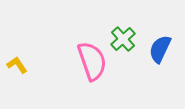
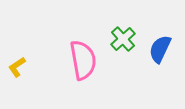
pink semicircle: moved 9 px left, 1 px up; rotated 9 degrees clockwise
yellow L-shape: moved 2 px down; rotated 90 degrees counterclockwise
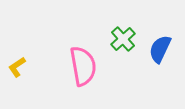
pink semicircle: moved 6 px down
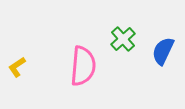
blue semicircle: moved 3 px right, 2 px down
pink semicircle: rotated 15 degrees clockwise
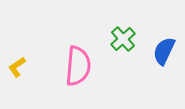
blue semicircle: moved 1 px right
pink semicircle: moved 5 px left
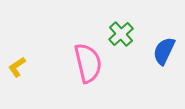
green cross: moved 2 px left, 5 px up
pink semicircle: moved 10 px right, 3 px up; rotated 18 degrees counterclockwise
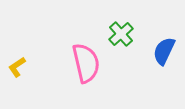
pink semicircle: moved 2 px left
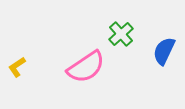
pink semicircle: moved 4 px down; rotated 69 degrees clockwise
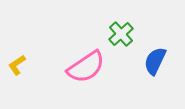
blue semicircle: moved 9 px left, 10 px down
yellow L-shape: moved 2 px up
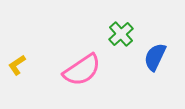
blue semicircle: moved 4 px up
pink semicircle: moved 4 px left, 3 px down
